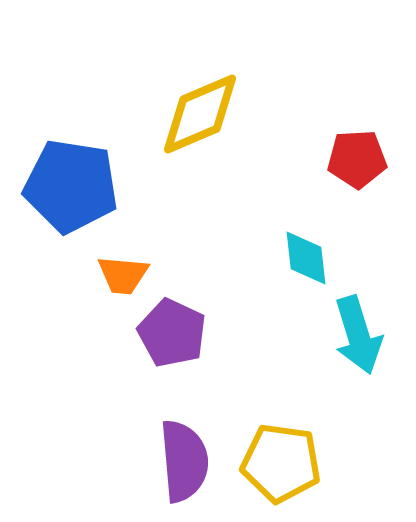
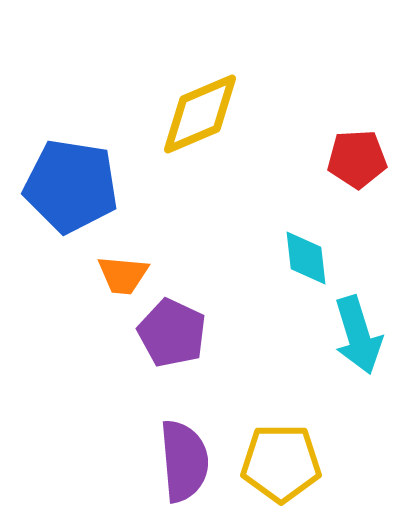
yellow pentagon: rotated 8 degrees counterclockwise
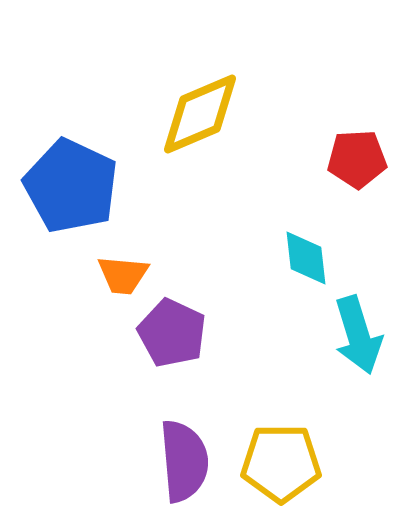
blue pentagon: rotated 16 degrees clockwise
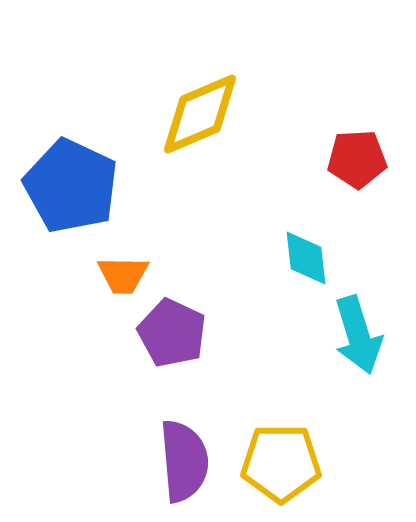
orange trapezoid: rotated 4 degrees counterclockwise
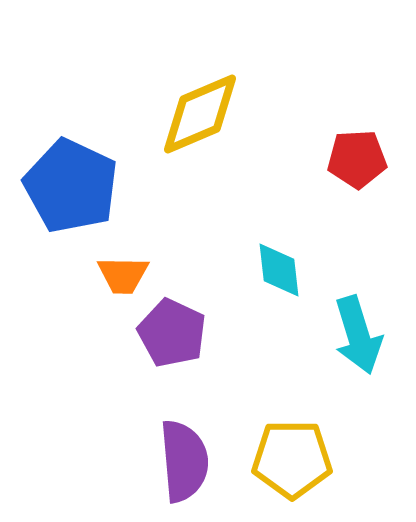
cyan diamond: moved 27 px left, 12 px down
yellow pentagon: moved 11 px right, 4 px up
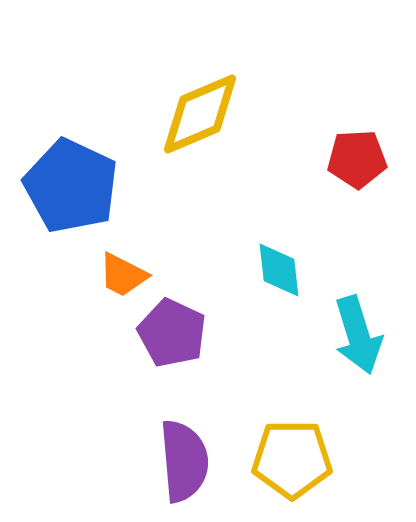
orange trapezoid: rotated 26 degrees clockwise
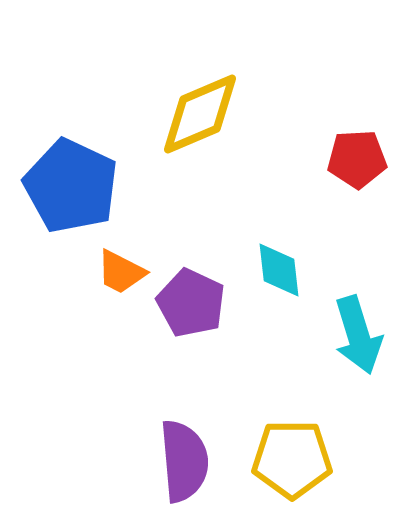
orange trapezoid: moved 2 px left, 3 px up
purple pentagon: moved 19 px right, 30 px up
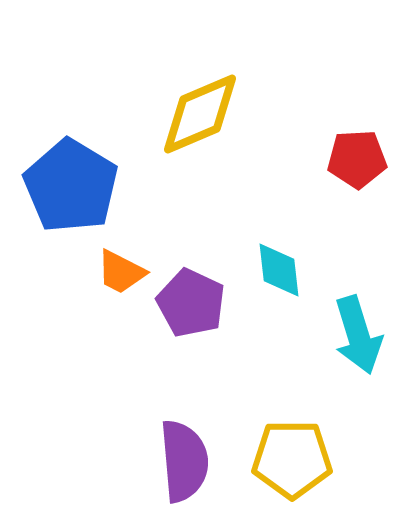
blue pentagon: rotated 6 degrees clockwise
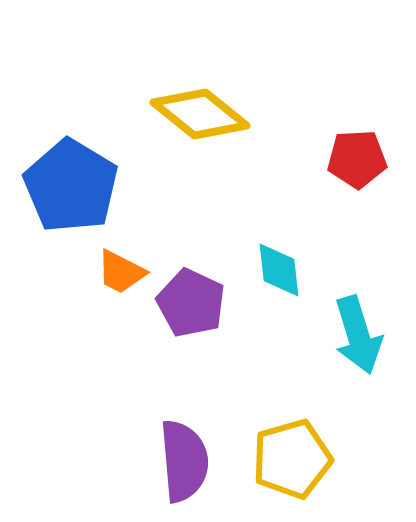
yellow diamond: rotated 62 degrees clockwise
yellow pentagon: rotated 16 degrees counterclockwise
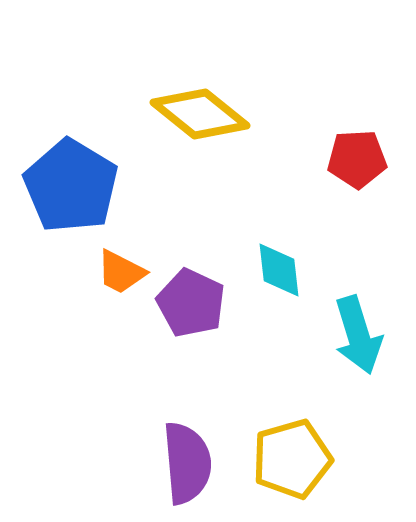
purple semicircle: moved 3 px right, 2 px down
